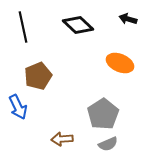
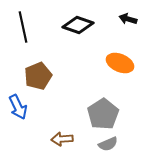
black diamond: rotated 24 degrees counterclockwise
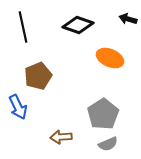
orange ellipse: moved 10 px left, 5 px up
brown arrow: moved 1 px left, 2 px up
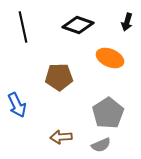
black arrow: moved 1 px left, 3 px down; rotated 90 degrees counterclockwise
brown pentagon: moved 21 px right, 1 px down; rotated 20 degrees clockwise
blue arrow: moved 1 px left, 2 px up
gray pentagon: moved 5 px right, 1 px up
gray semicircle: moved 7 px left, 1 px down
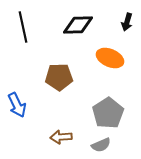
black diamond: rotated 20 degrees counterclockwise
